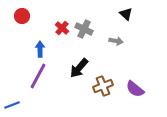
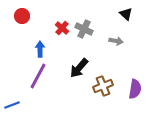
purple semicircle: rotated 120 degrees counterclockwise
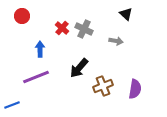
purple line: moved 2 px left, 1 px down; rotated 40 degrees clockwise
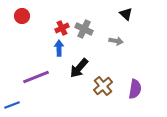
red cross: rotated 24 degrees clockwise
blue arrow: moved 19 px right, 1 px up
brown cross: rotated 18 degrees counterclockwise
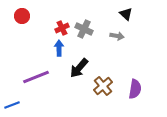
gray arrow: moved 1 px right, 5 px up
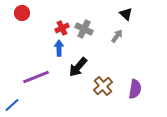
red circle: moved 3 px up
gray arrow: rotated 64 degrees counterclockwise
black arrow: moved 1 px left, 1 px up
blue line: rotated 21 degrees counterclockwise
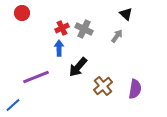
blue line: moved 1 px right
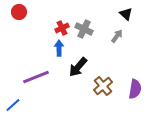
red circle: moved 3 px left, 1 px up
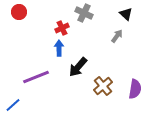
gray cross: moved 16 px up
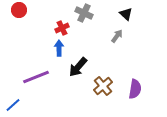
red circle: moved 2 px up
